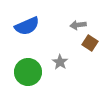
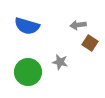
blue semicircle: rotated 40 degrees clockwise
gray star: rotated 21 degrees counterclockwise
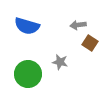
green circle: moved 2 px down
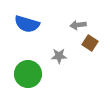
blue semicircle: moved 2 px up
gray star: moved 1 px left, 6 px up; rotated 14 degrees counterclockwise
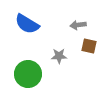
blue semicircle: rotated 15 degrees clockwise
brown square: moved 1 px left, 3 px down; rotated 21 degrees counterclockwise
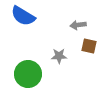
blue semicircle: moved 4 px left, 8 px up
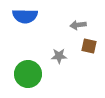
blue semicircle: moved 2 px right; rotated 30 degrees counterclockwise
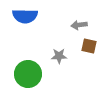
gray arrow: moved 1 px right
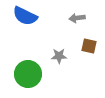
blue semicircle: rotated 25 degrees clockwise
gray arrow: moved 2 px left, 7 px up
